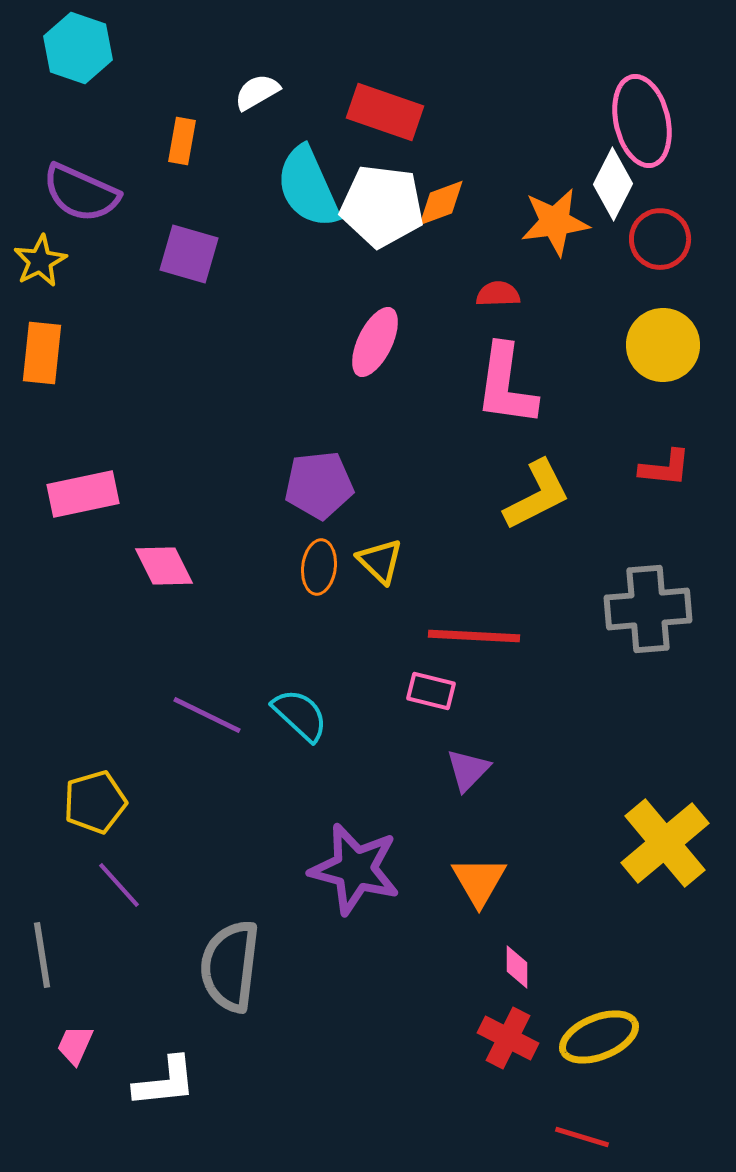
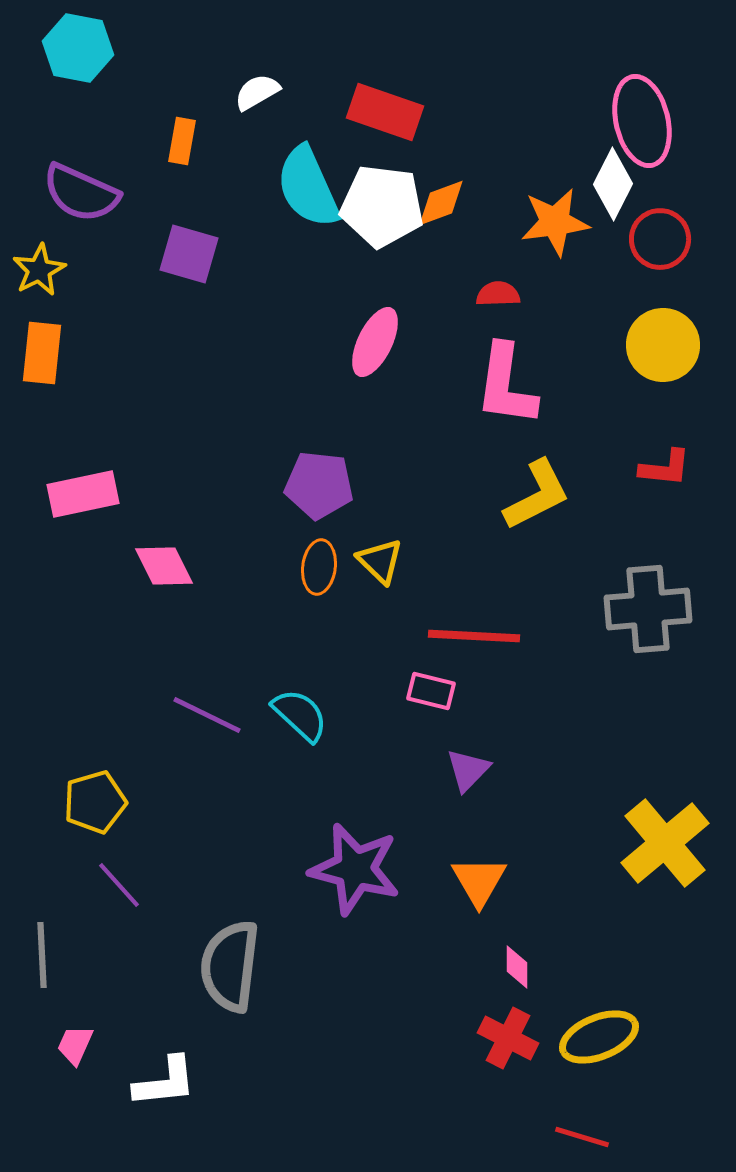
cyan hexagon at (78, 48): rotated 8 degrees counterclockwise
yellow star at (40, 261): moved 1 px left, 9 px down
purple pentagon at (319, 485): rotated 12 degrees clockwise
gray line at (42, 955): rotated 6 degrees clockwise
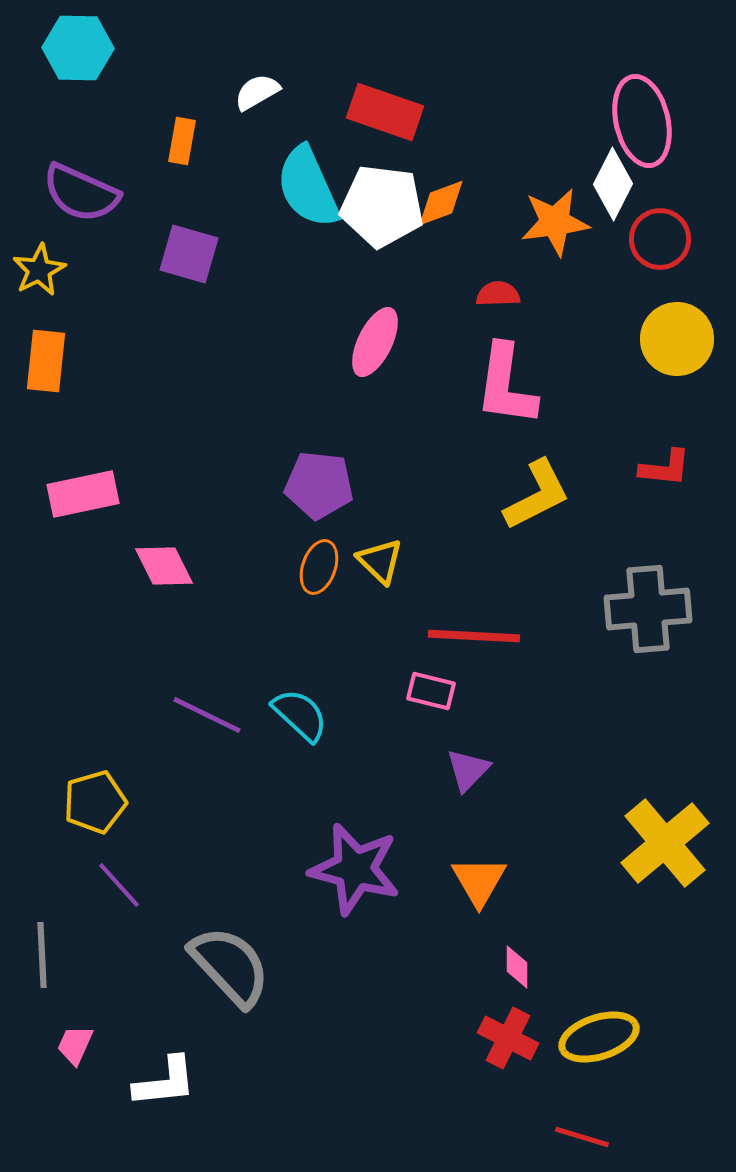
cyan hexagon at (78, 48): rotated 10 degrees counterclockwise
yellow circle at (663, 345): moved 14 px right, 6 px up
orange rectangle at (42, 353): moved 4 px right, 8 px down
orange ellipse at (319, 567): rotated 12 degrees clockwise
gray semicircle at (230, 966): rotated 130 degrees clockwise
yellow ellipse at (599, 1037): rotated 4 degrees clockwise
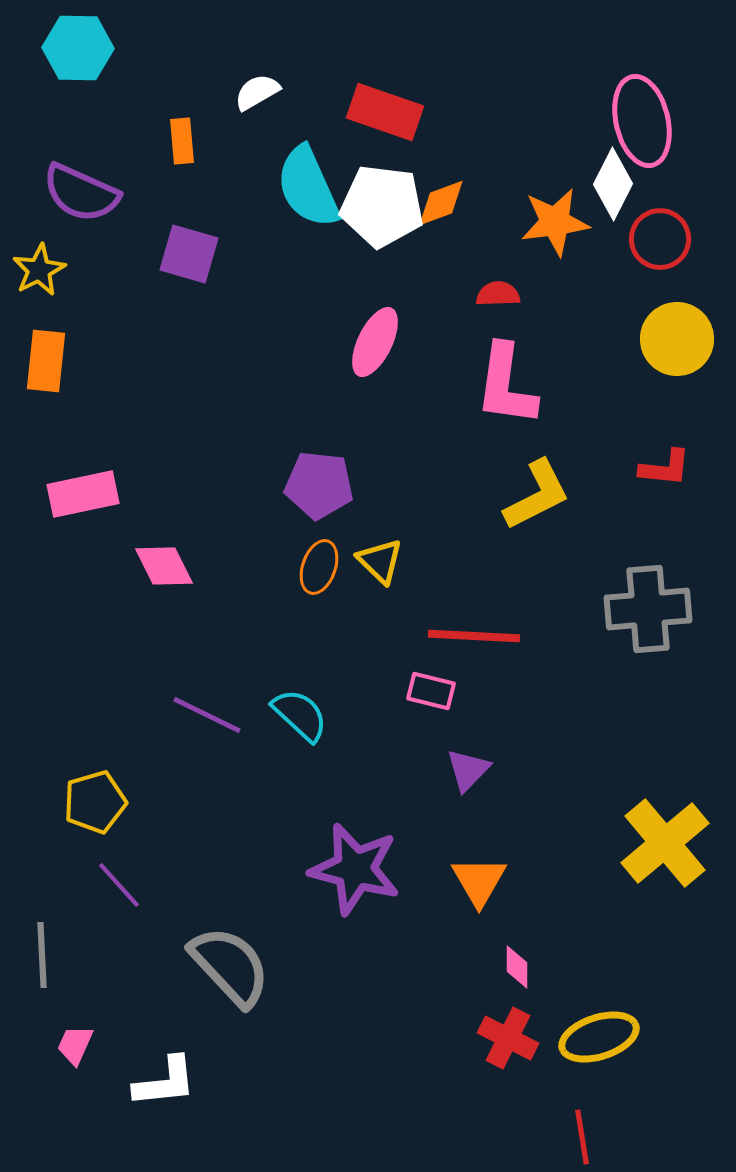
orange rectangle at (182, 141): rotated 15 degrees counterclockwise
red line at (582, 1137): rotated 64 degrees clockwise
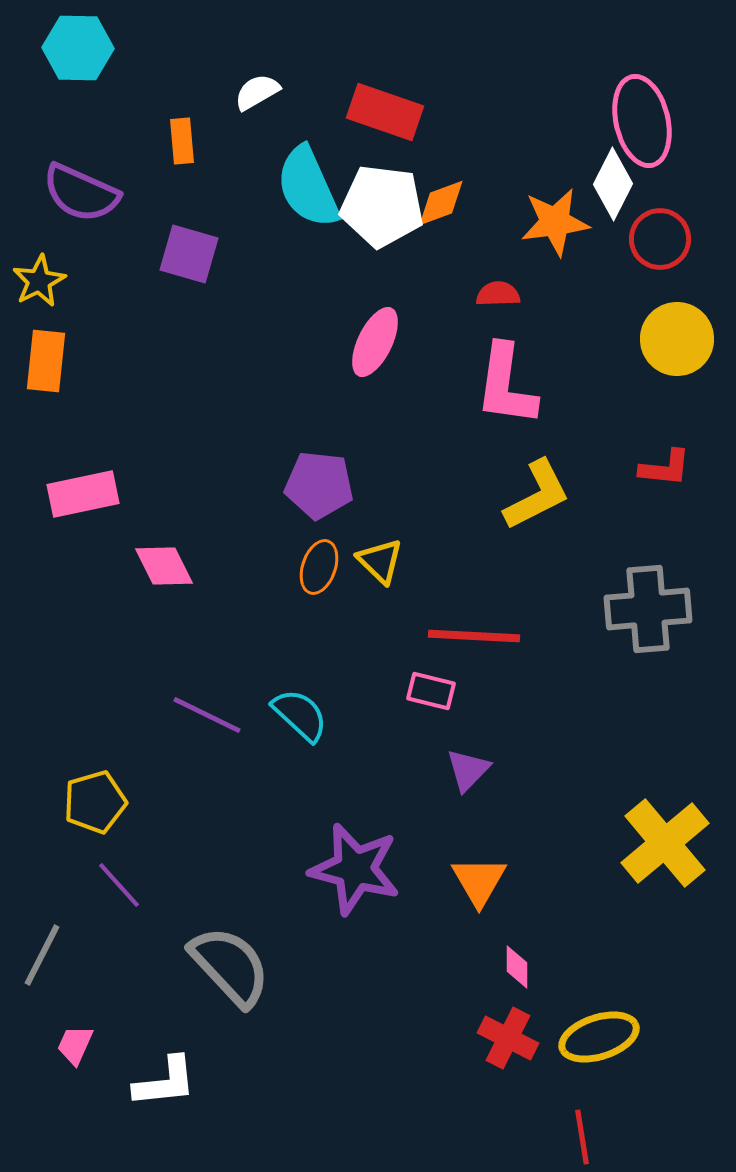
yellow star at (39, 270): moved 11 px down
gray line at (42, 955): rotated 30 degrees clockwise
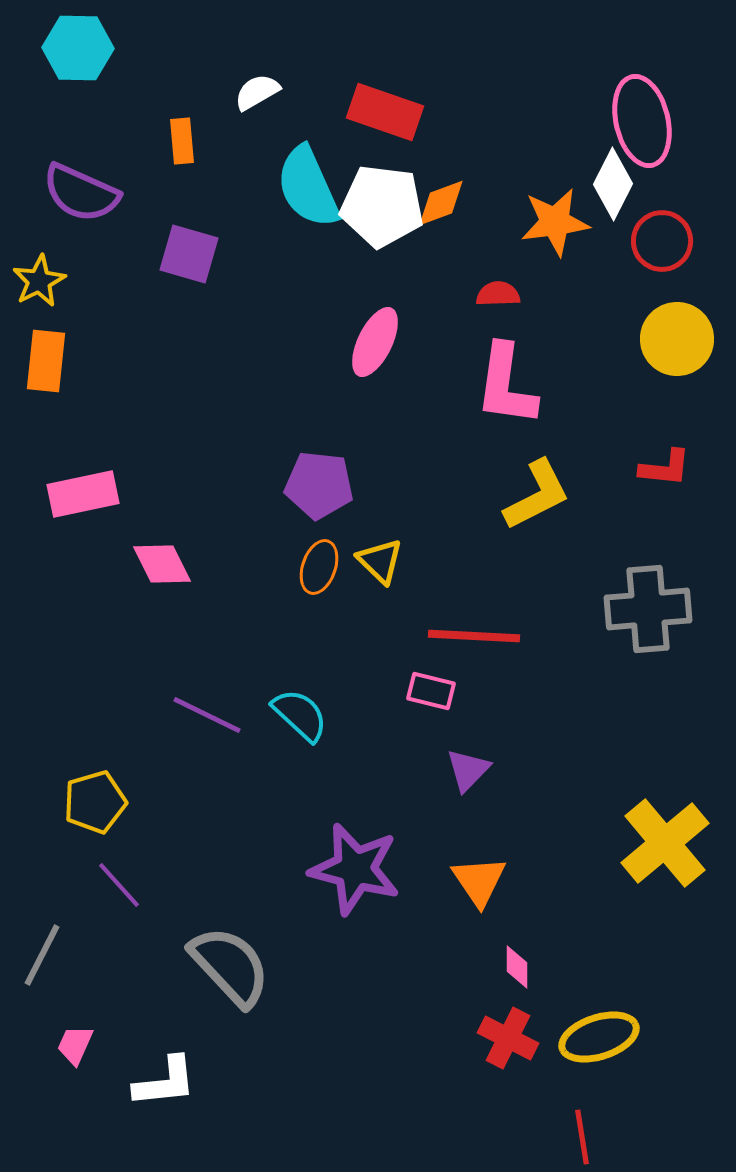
red circle at (660, 239): moved 2 px right, 2 px down
pink diamond at (164, 566): moved 2 px left, 2 px up
orange triangle at (479, 881): rotated 4 degrees counterclockwise
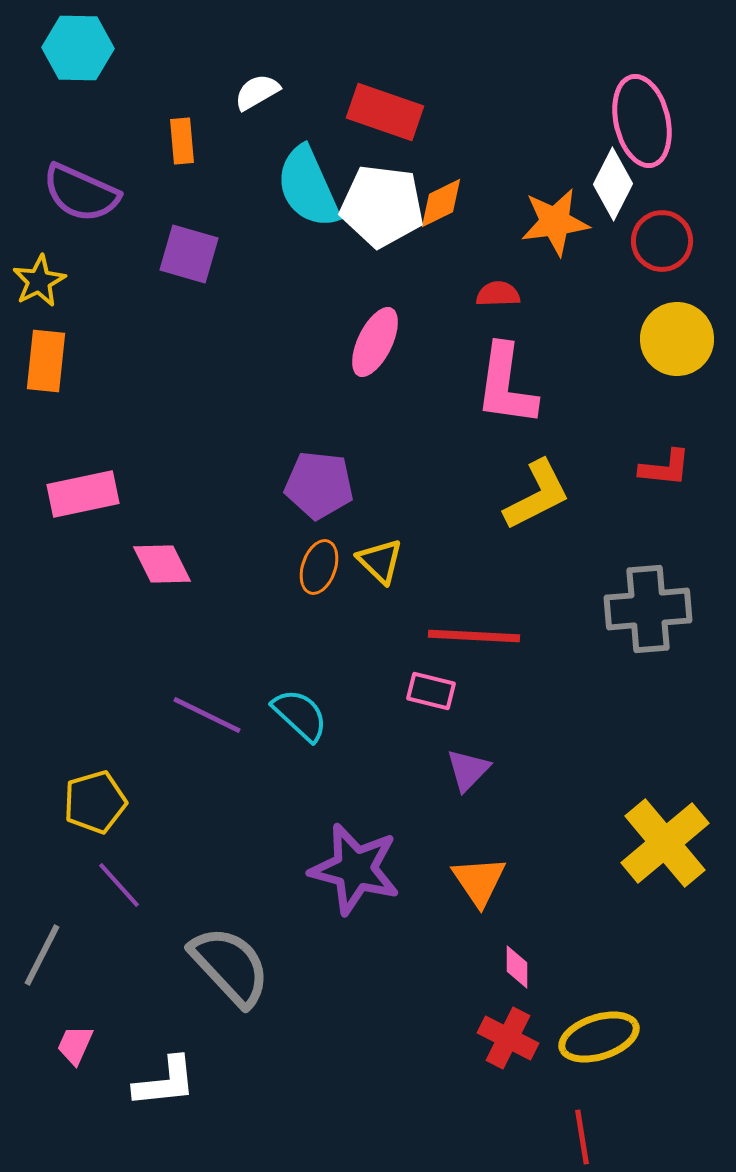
orange diamond at (441, 203): rotated 6 degrees counterclockwise
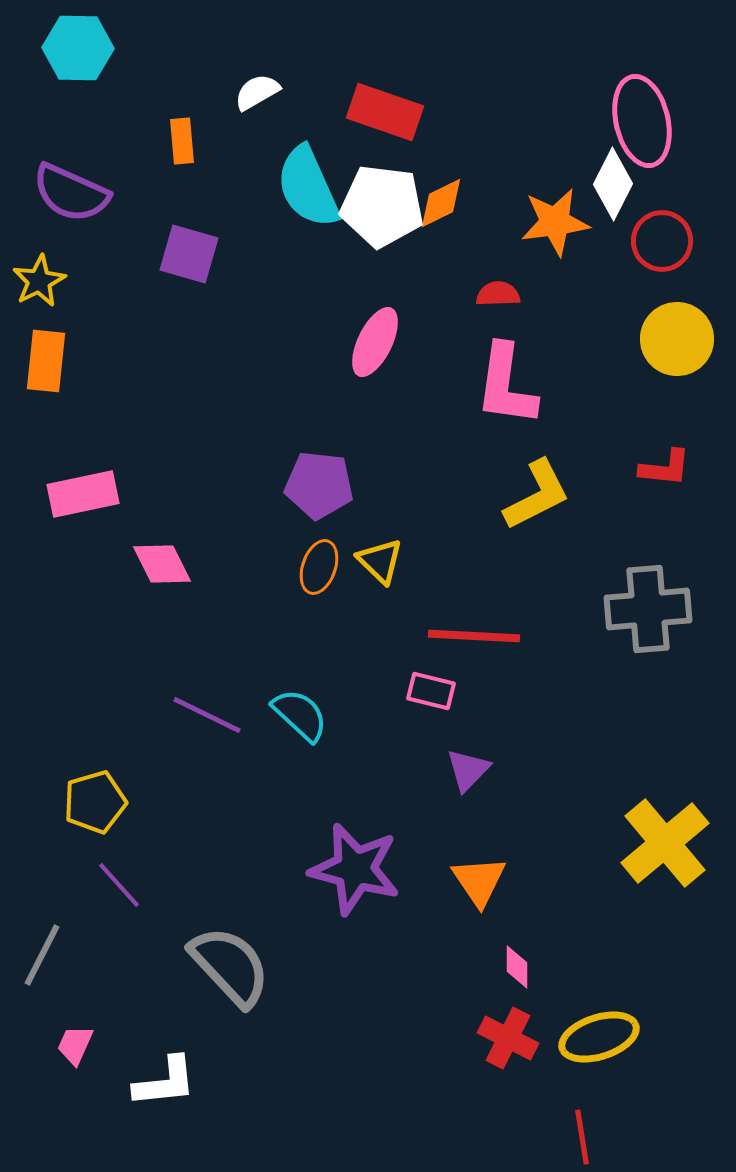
purple semicircle at (81, 193): moved 10 px left
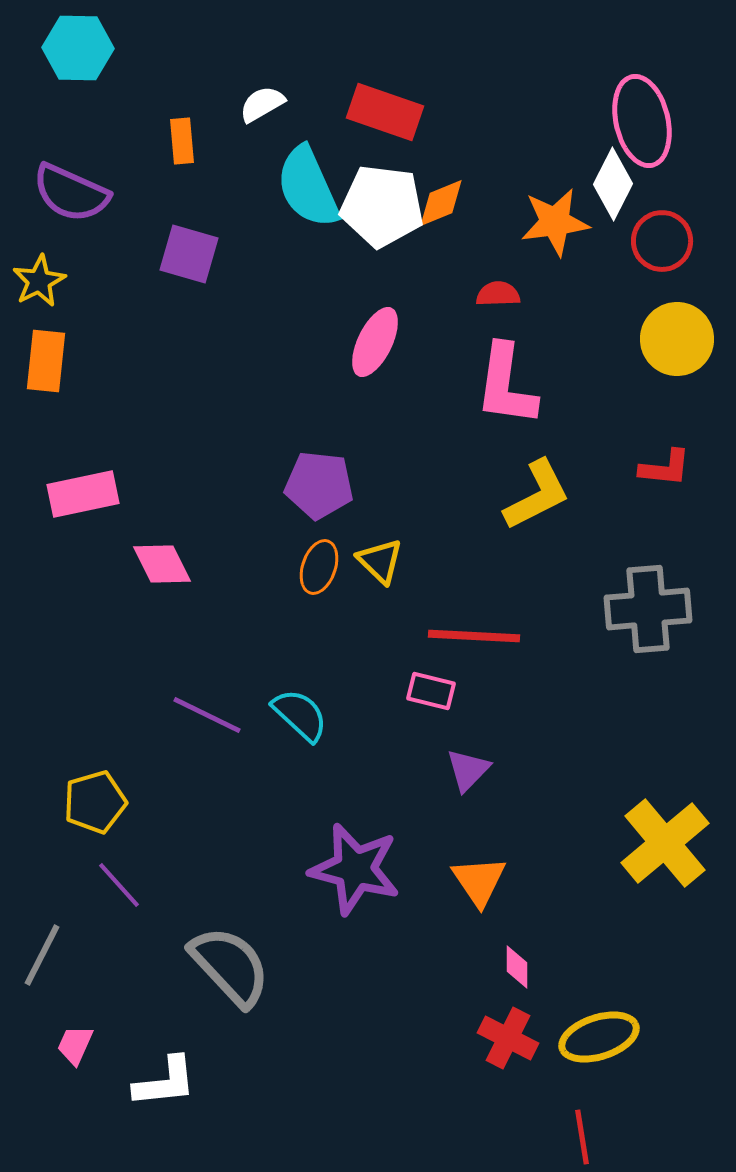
white semicircle at (257, 92): moved 5 px right, 12 px down
orange diamond at (441, 203): rotated 4 degrees clockwise
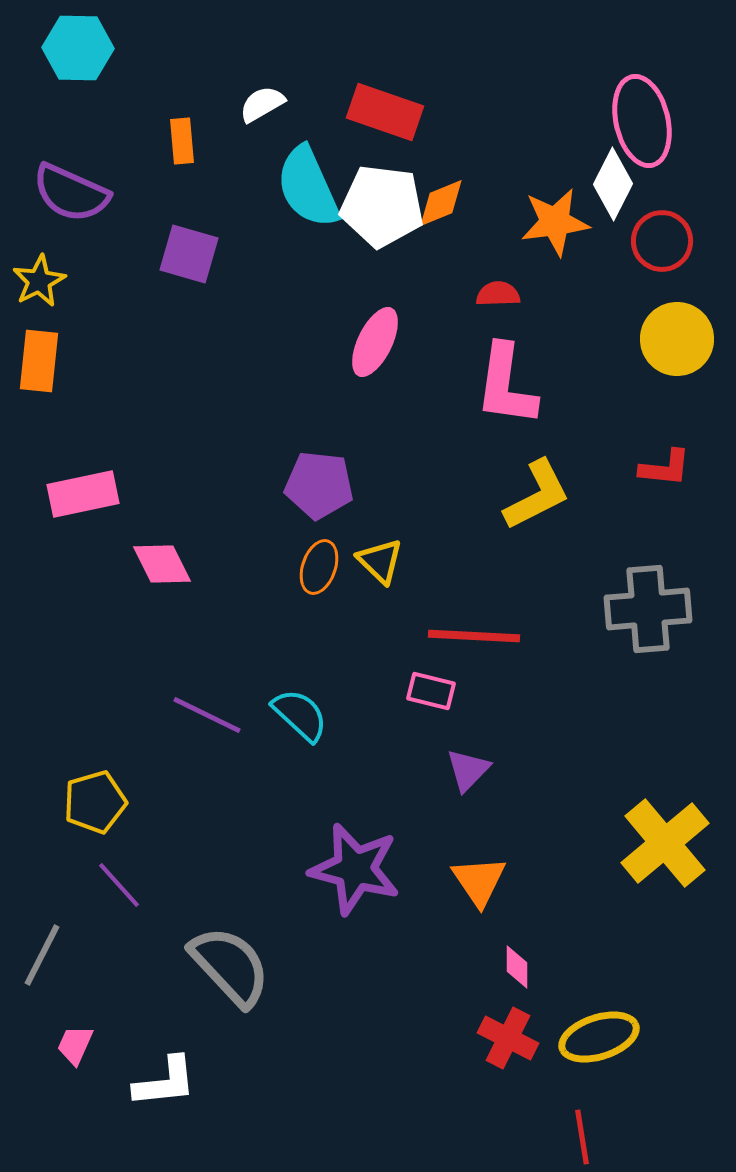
orange rectangle at (46, 361): moved 7 px left
